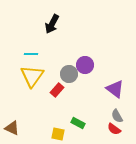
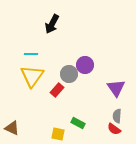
purple triangle: moved 1 px right, 1 px up; rotated 18 degrees clockwise
gray semicircle: rotated 32 degrees clockwise
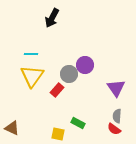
black arrow: moved 6 px up
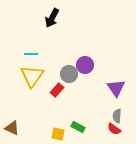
green rectangle: moved 4 px down
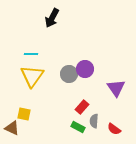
purple circle: moved 4 px down
red rectangle: moved 25 px right, 17 px down
gray semicircle: moved 23 px left, 5 px down
yellow square: moved 34 px left, 20 px up
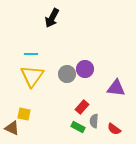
gray circle: moved 2 px left
purple triangle: rotated 48 degrees counterclockwise
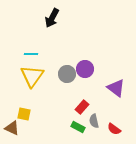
purple triangle: rotated 30 degrees clockwise
gray semicircle: rotated 16 degrees counterclockwise
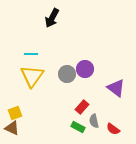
yellow square: moved 9 px left, 1 px up; rotated 32 degrees counterclockwise
red semicircle: moved 1 px left
